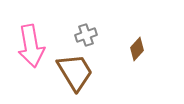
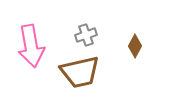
brown diamond: moved 2 px left, 3 px up; rotated 15 degrees counterclockwise
brown trapezoid: moved 5 px right; rotated 108 degrees clockwise
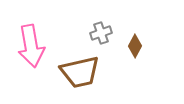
gray cross: moved 15 px right, 2 px up
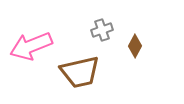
gray cross: moved 1 px right, 3 px up
pink arrow: rotated 78 degrees clockwise
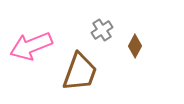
gray cross: rotated 15 degrees counterclockwise
brown trapezoid: rotated 57 degrees counterclockwise
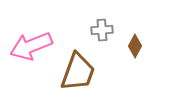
gray cross: rotated 30 degrees clockwise
brown trapezoid: moved 2 px left
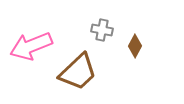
gray cross: rotated 15 degrees clockwise
brown trapezoid: rotated 27 degrees clockwise
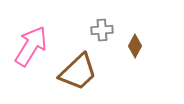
gray cross: rotated 15 degrees counterclockwise
pink arrow: rotated 144 degrees clockwise
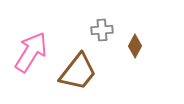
pink arrow: moved 6 px down
brown trapezoid: rotated 9 degrees counterclockwise
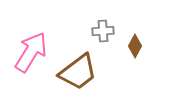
gray cross: moved 1 px right, 1 px down
brown trapezoid: rotated 15 degrees clockwise
